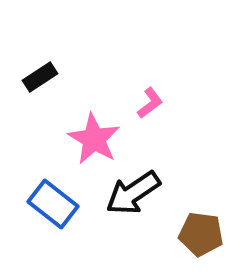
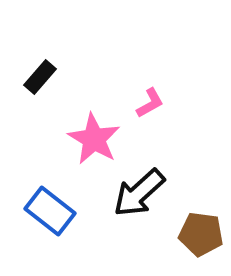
black rectangle: rotated 16 degrees counterclockwise
pink L-shape: rotated 8 degrees clockwise
black arrow: moved 6 px right; rotated 8 degrees counterclockwise
blue rectangle: moved 3 px left, 7 px down
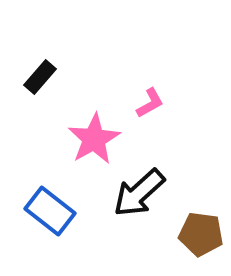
pink star: rotated 12 degrees clockwise
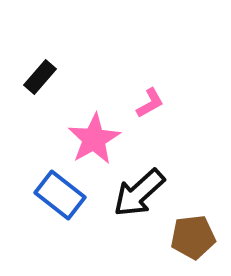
blue rectangle: moved 10 px right, 16 px up
brown pentagon: moved 8 px left, 3 px down; rotated 15 degrees counterclockwise
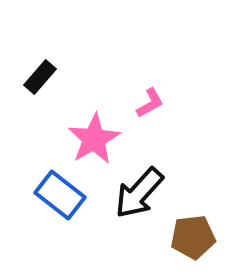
black arrow: rotated 6 degrees counterclockwise
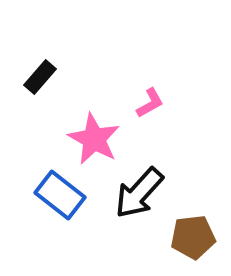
pink star: rotated 14 degrees counterclockwise
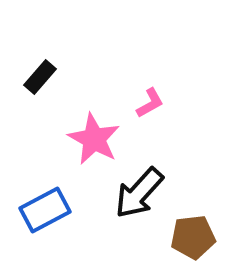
blue rectangle: moved 15 px left, 15 px down; rotated 66 degrees counterclockwise
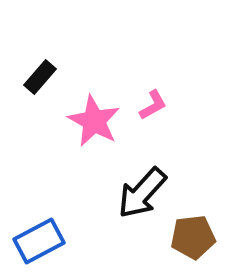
pink L-shape: moved 3 px right, 2 px down
pink star: moved 18 px up
black arrow: moved 3 px right
blue rectangle: moved 6 px left, 31 px down
